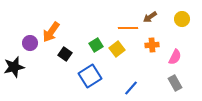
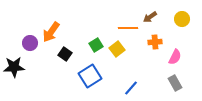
orange cross: moved 3 px right, 3 px up
black star: rotated 10 degrees clockwise
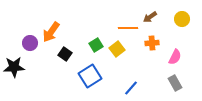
orange cross: moved 3 px left, 1 px down
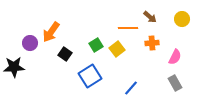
brown arrow: rotated 104 degrees counterclockwise
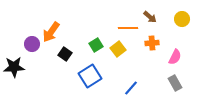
purple circle: moved 2 px right, 1 px down
yellow square: moved 1 px right
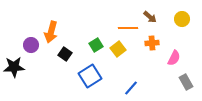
orange arrow: rotated 20 degrees counterclockwise
purple circle: moved 1 px left, 1 px down
pink semicircle: moved 1 px left, 1 px down
gray rectangle: moved 11 px right, 1 px up
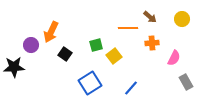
orange arrow: rotated 10 degrees clockwise
green square: rotated 16 degrees clockwise
yellow square: moved 4 px left, 7 px down
blue square: moved 7 px down
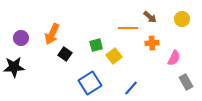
orange arrow: moved 1 px right, 2 px down
purple circle: moved 10 px left, 7 px up
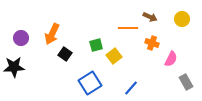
brown arrow: rotated 16 degrees counterclockwise
orange cross: rotated 24 degrees clockwise
pink semicircle: moved 3 px left, 1 px down
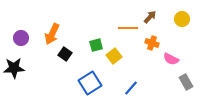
brown arrow: rotated 72 degrees counterclockwise
pink semicircle: rotated 91 degrees clockwise
black star: moved 1 px down
